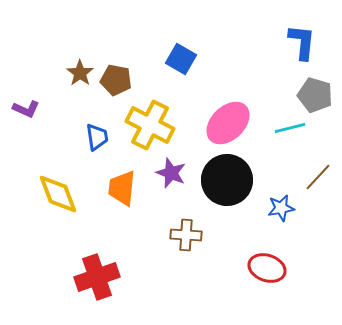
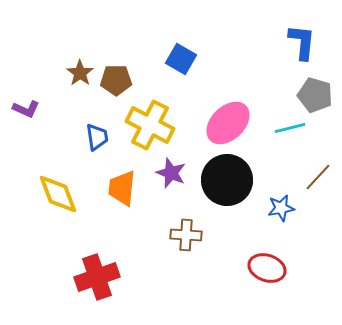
brown pentagon: rotated 12 degrees counterclockwise
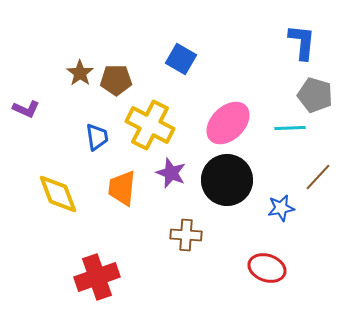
cyan line: rotated 12 degrees clockwise
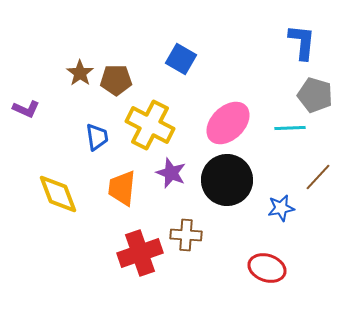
red cross: moved 43 px right, 24 px up
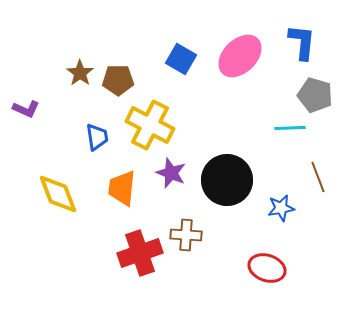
brown pentagon: moved 2 px right
pink ellipse: moved 12 px right, 67 px up
brown line: rotated 64 degrees counterclockwise
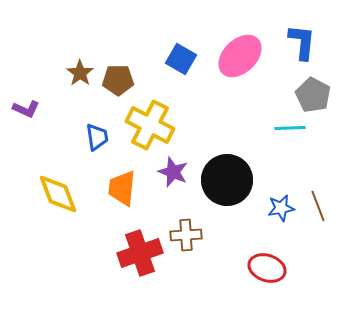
gray pentagon: moved 2 px left; rotated 12 degrees clockwise
purple star: moved 2 px right, 1 px up
brown line: moved 29 px down
brown cross: rotated 8 degrees counterclockwise
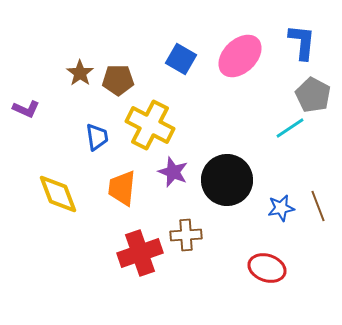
cyan line: rotated 32 degrees counterclockwise
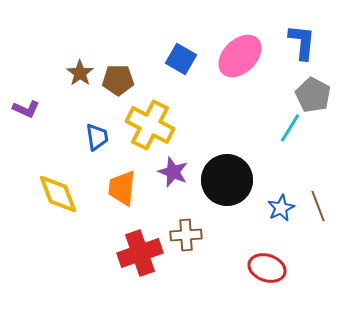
cyan line: rotated 24 degrees counterclockwise
blue star: rotated 16 degrees counterclockwise
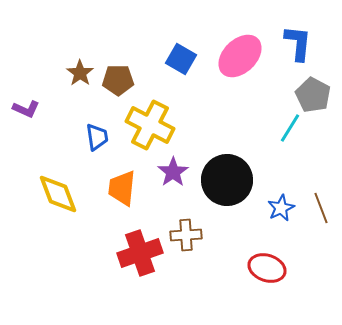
blue L-shape: moved 4 px left, 1 px down
purple star: rotated 16 degrees clockwise
brown line: moved 3 px right, 2 px down
